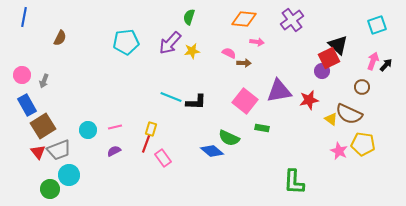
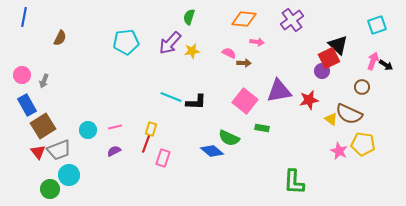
black arrow at (386, 65): rotated 80 degrees clockwise
pink rectangle at (163, 158): rotated 54 degrees clockwise
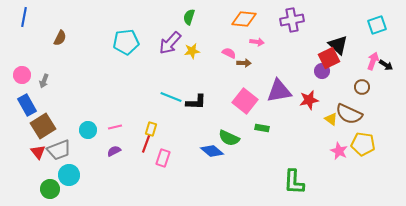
purple cross at (292, 20): rotated 25 degrees clockwise
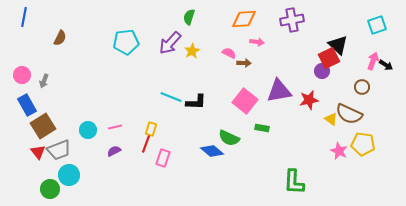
orange diamond at (244, 19): rotated 10 degrees counterclockwise
yellow star at (192, 51): rotated 21 degrees counterclockwise
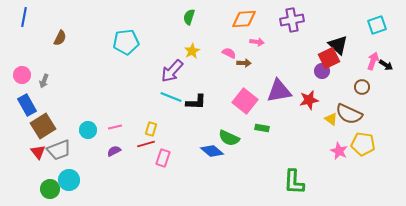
purple arrow at (170, 43): moved 2 px right, 28 px down
red line at (146, 144): rotated 54 degrees clockwise
cyan circle at (69, 175): moved 5 px down
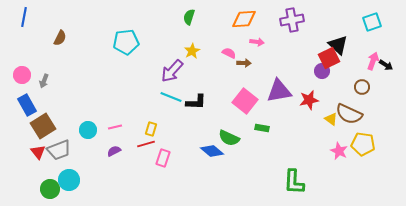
cyan square at (377, 25): moved 5 px left, 3 px up
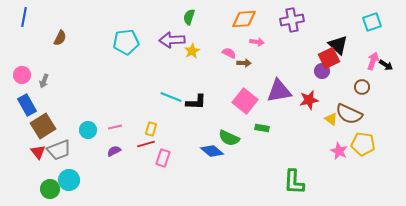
purple arrow at (172, 71): moved 31 px up; rotated 45 degrees clockwise
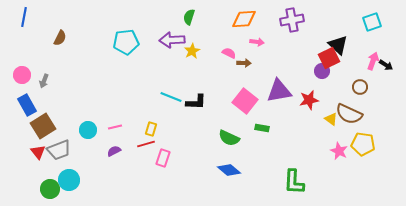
brown circle at (362, 87): moved 2 px left
blue diamond at (212, 151): moved 17 px right, 19 px down
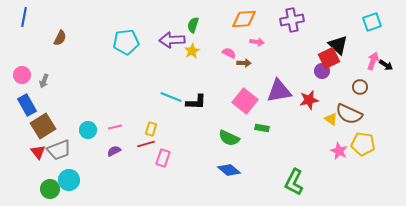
green semicircle at (189, 17): moved 4 px right, 8 px down
green L-shape at (294, 182): rotated 24 degrees clockwise
